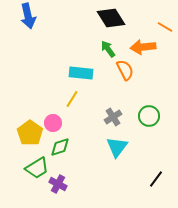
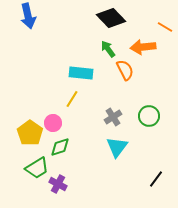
black diamond: rotated 12 degrees counterclockwise
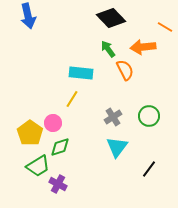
green trapezoid: moved 1 px right, 2 px up
black line: moved 7 px left, 10 px up
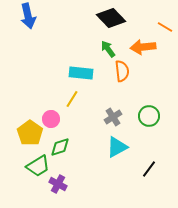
orange semicircle: moved 3 px left, 1 px down; rotated 20 degrees clockwise
pink circle: moved 2 px left, 4 px up
cyan triangle: rotated 25 degrees clockwise
